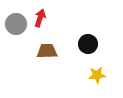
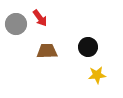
red arrow: rotated 126 degrees clockwise
black circle: moved 3 px down
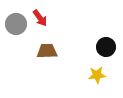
black circle: moved 18 px right
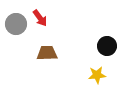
black circle: moved 1 px right, 1 px up
brown trapezoid: moved 2 px down
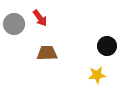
gray circle: moved 2 px left
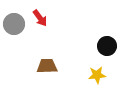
brown trapezoid: moved 13 px down
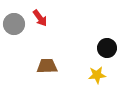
black circle: moved 2 px down
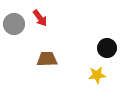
brown trapezoid: moved 7 px up
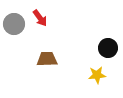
black circle: moved 1 px right
